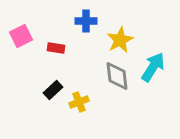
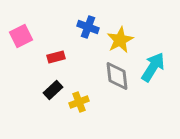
blue cross: moved 2 px right, 6 px down; rotated 20 degrees clockwise
red rectangle: moved 9 px down; rotated 24 degrees counterclockwise
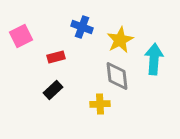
blue cross: moved 6 px left
cyan arrow: moved 1 px right, 8 px up; rotated 28 degrees counterclockwise
yellow cross: moved 21 px right, 2 px down; rotated 18 degrees clockwise
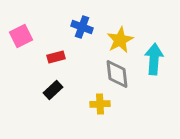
gray diamond: moved 2 px up
